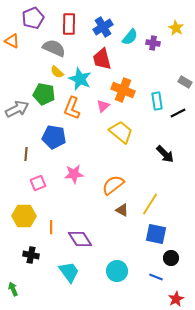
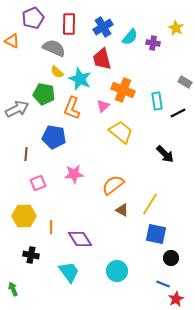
blue line: moved 7 px right, 7 px down
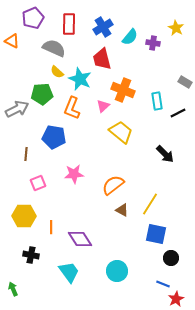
green pentagon: moved 2 px left; rotated 15 degrees counterclockwise
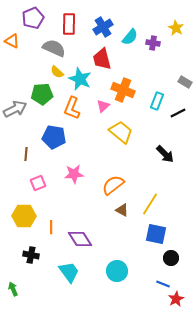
cyan rectangle: rotated 30 degrees clockwise
gray arrow: moved 2 px left
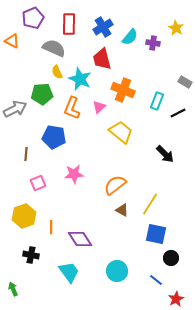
yellow semicircle: rotated 24 degrees clockwise
pink triangle: moved 4 px left, 1 px down
orange semicircle: moved 2 px right
yellow hexagon: rotated 20 degrees counterclockwise
blue line: moved 7 px left, 4 px up; rotated 16 degrees clockwise
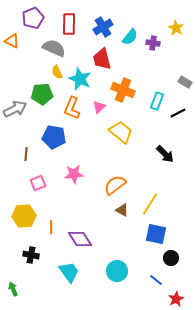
yellow hexagon: rotated 15 degrees clockwise
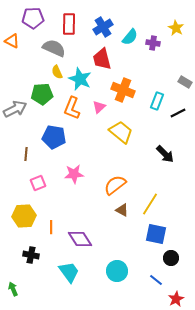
purple pentagon: rotated 20 degrees clockwise
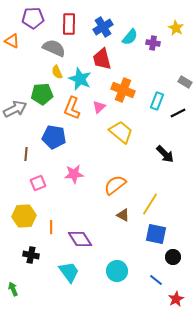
brown triangle: moved 1 px right, 5 px down
black circle: moved 2 px right, 1 px up
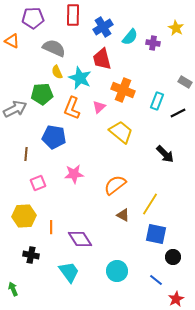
red rectangle: moved 4 px right, 9 px up
cyan star: moved 1 px up
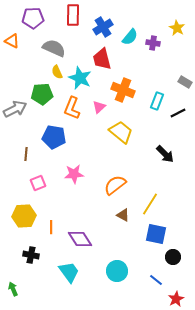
yellow star: moved 1 px right
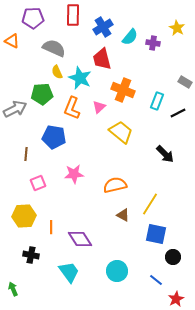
orange semicircle: rotated 25 degrees clockwise
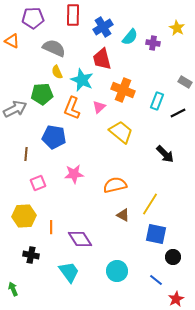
cyan star: moved 2 px right, 2 px down
